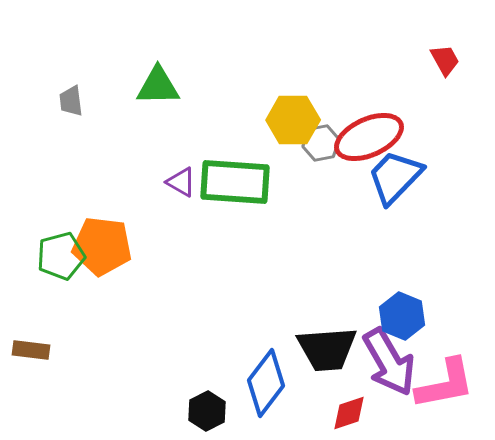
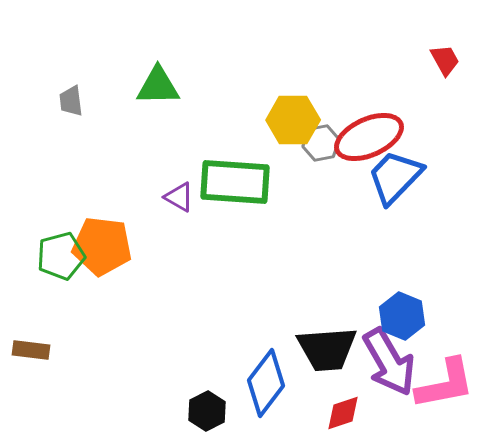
purple triangle: moved 2 px left, 15 px down
red diamond: moved 6 px left
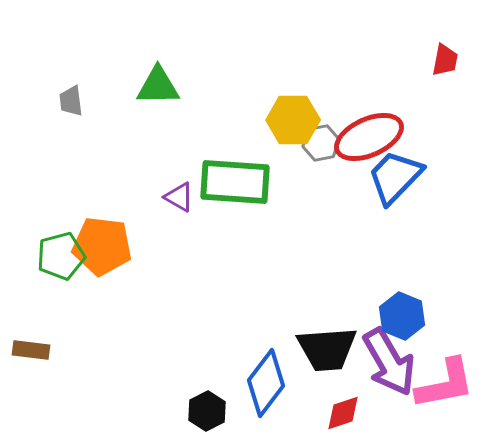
red trapezoid: rotated 40 degrees clockwise
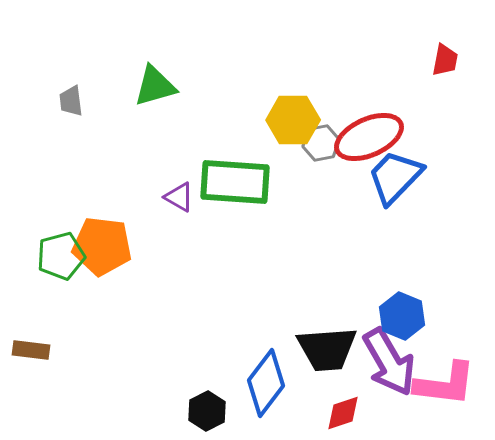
green triangle: moved 3 px left; rotated 15 degrees counterclockwise
pink L-shape: rotated 18 degrees clockwise
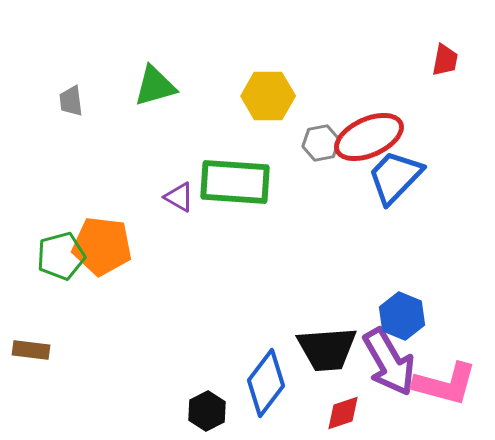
yellow hexagon: moved 25 px left, 24 px up
pink L-shape: rotated 8 degrees clockwise
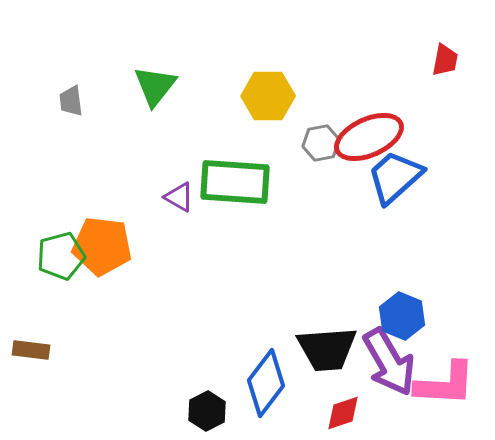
green triangle: rotated 36 degrees counterclockwise
blue trapezoid: rotated 4 degrees clockwise
pink L-shape: rotated 12 degrees counterclockwise
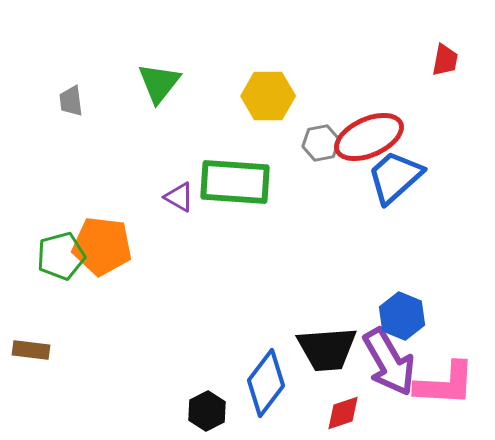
green triangle: moved 4 px right, 3 px up
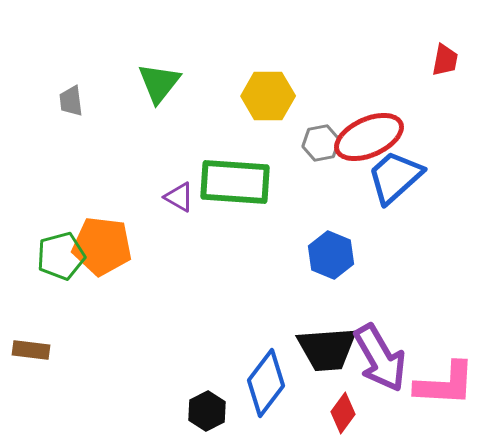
blue hexagon: moved 71 px left, 61 px up
purple arrow: moved 9 px left, 4 px up
red diamond: rotated 36 degrees counterclockwise
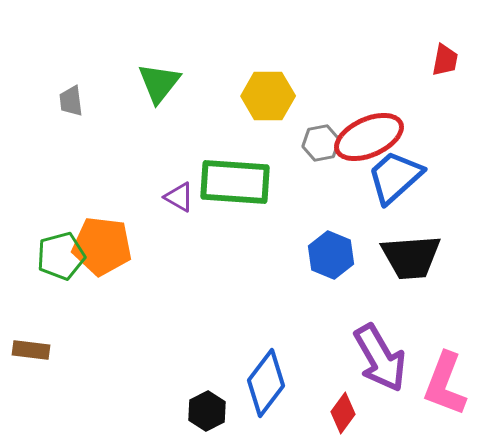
black trapezoid: moved 84 px right, 92 px up
pink L-shape: rotated 108 degrees clockwise
